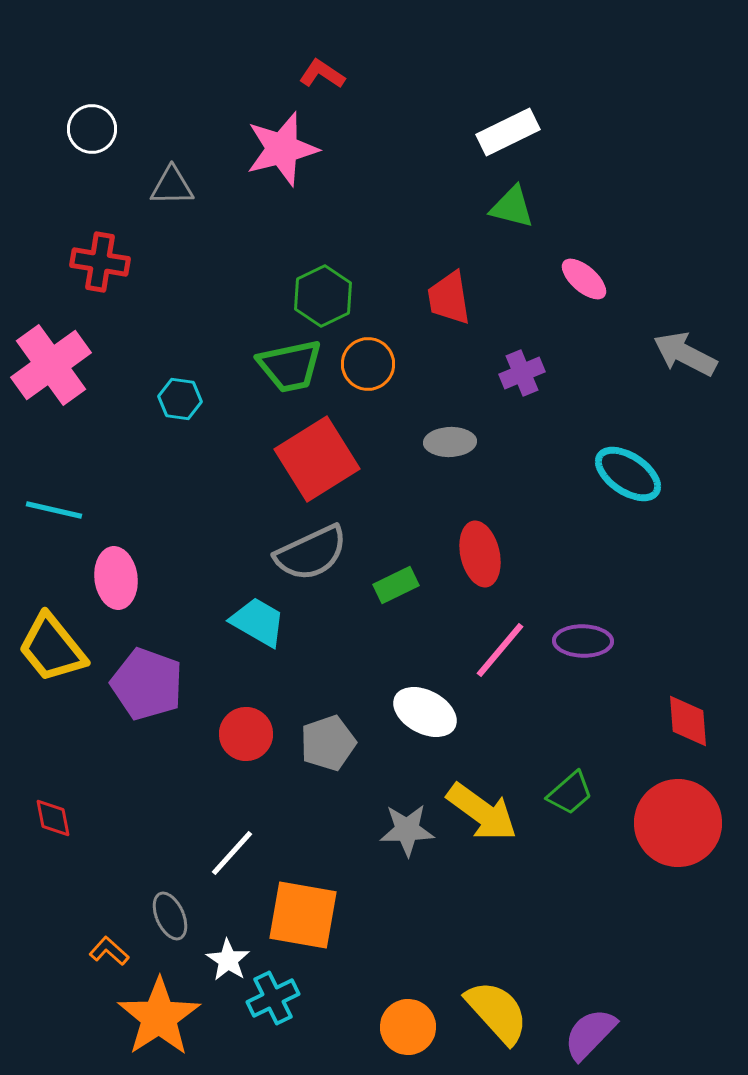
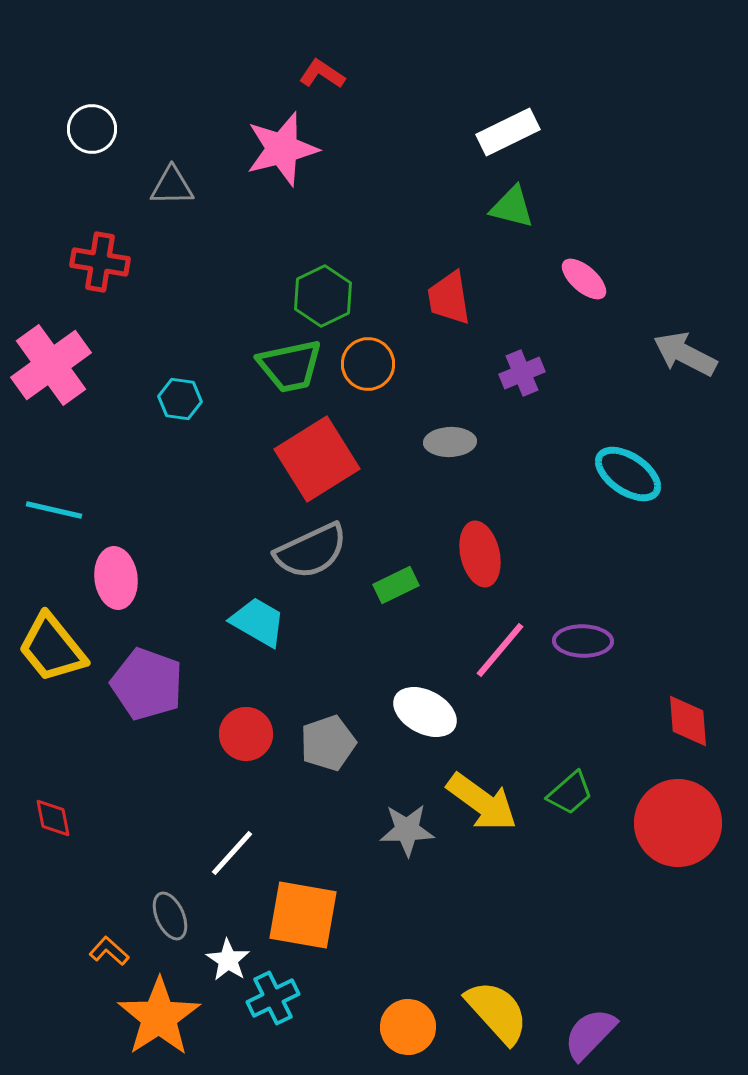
gray semicircle at (311, 553): moved 2 px up
yellow arrow at (482, 812): moved 10 px up
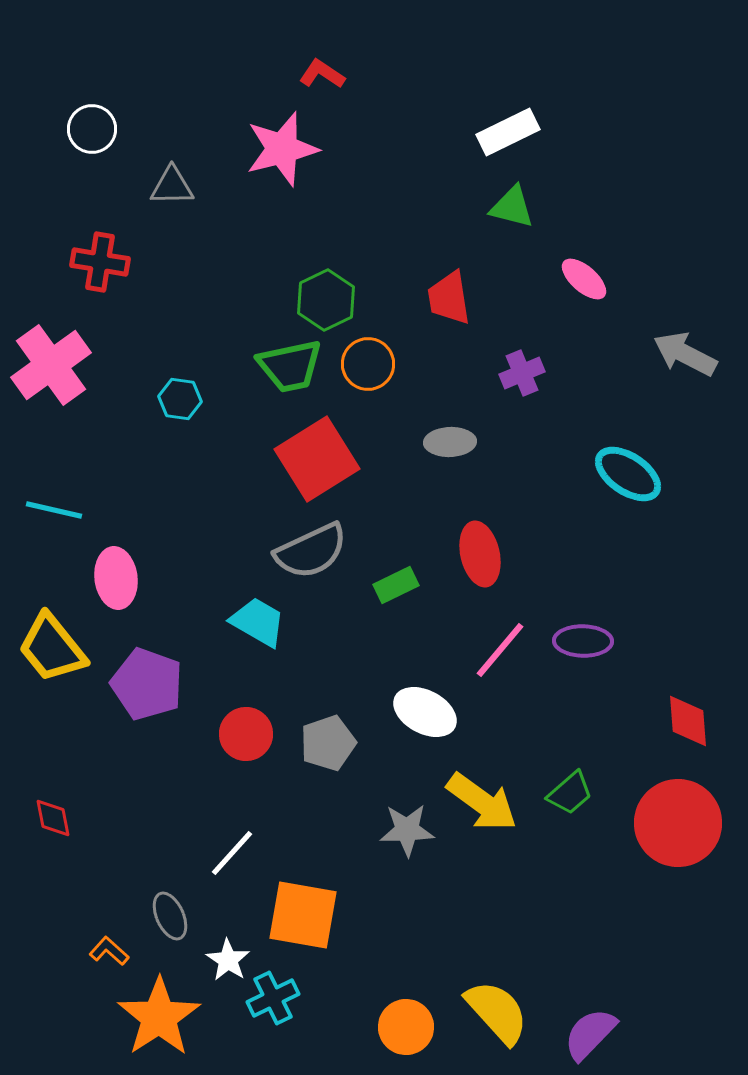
green hexagon at (323, 296): moved 3 px right, 4 px down
orange circle at (408, 1027): moved 2 px left
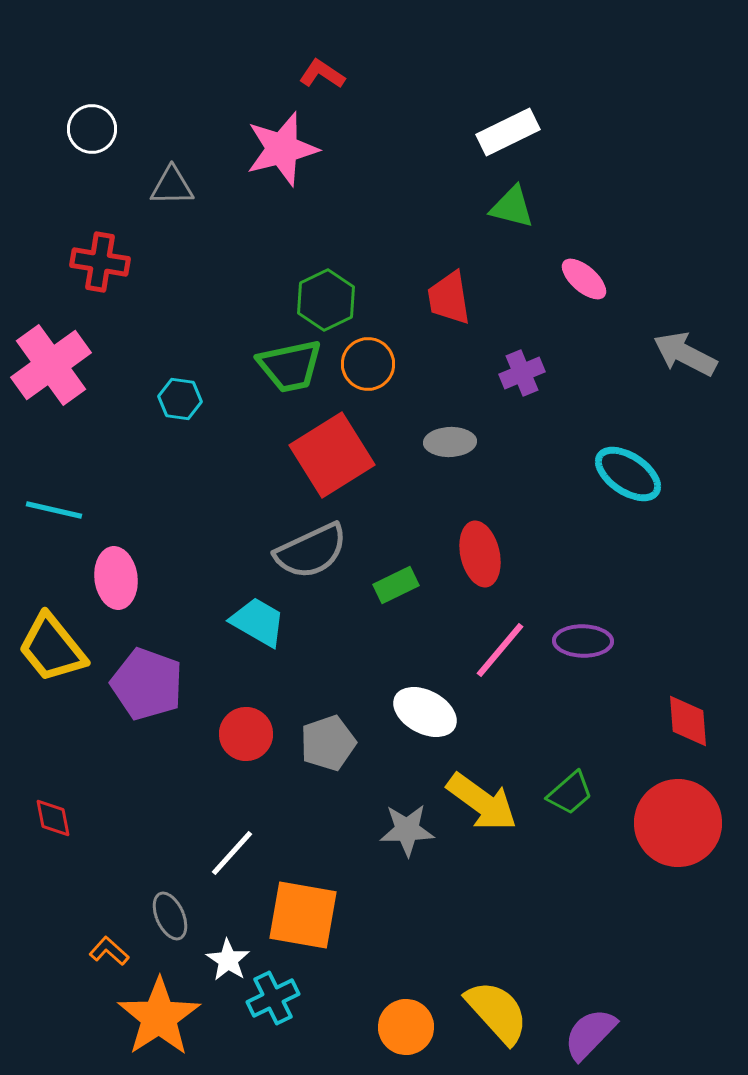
red square at (317, 459): moved 15 px right, 4 px up
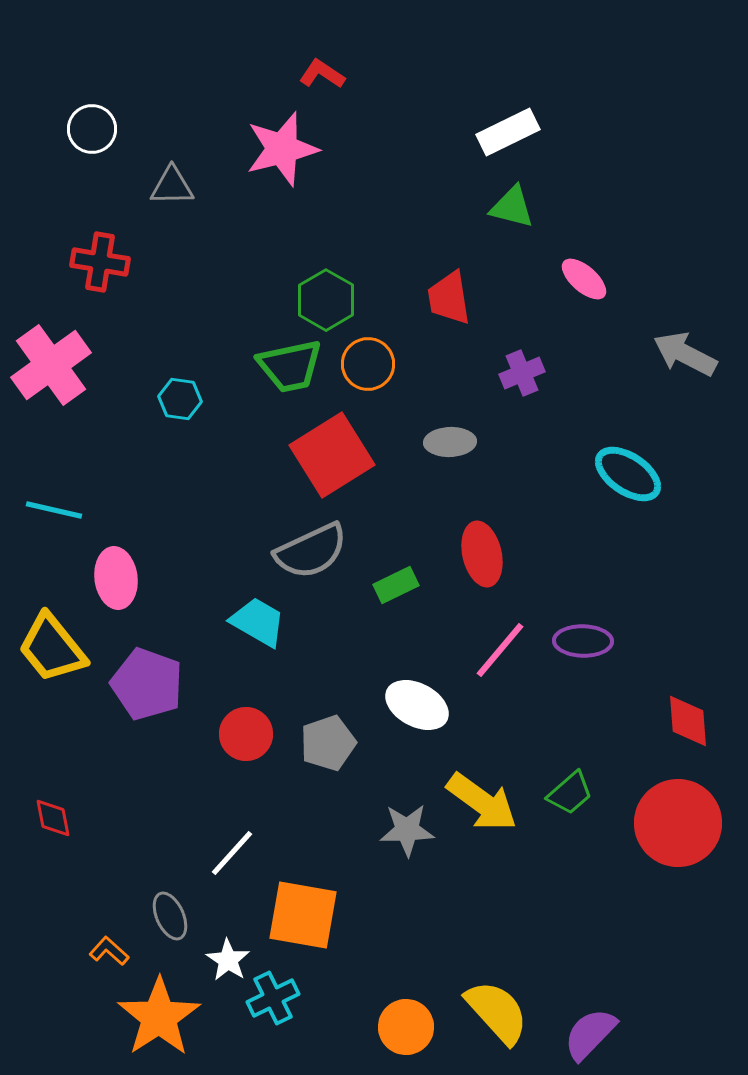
green hexagon at (326, 300): rotated 4 degrees counterclockwise
red ellipse at (480, 554): moved 2 px right
white ellipse at (425, 712): moved 8 px left, 7 px up
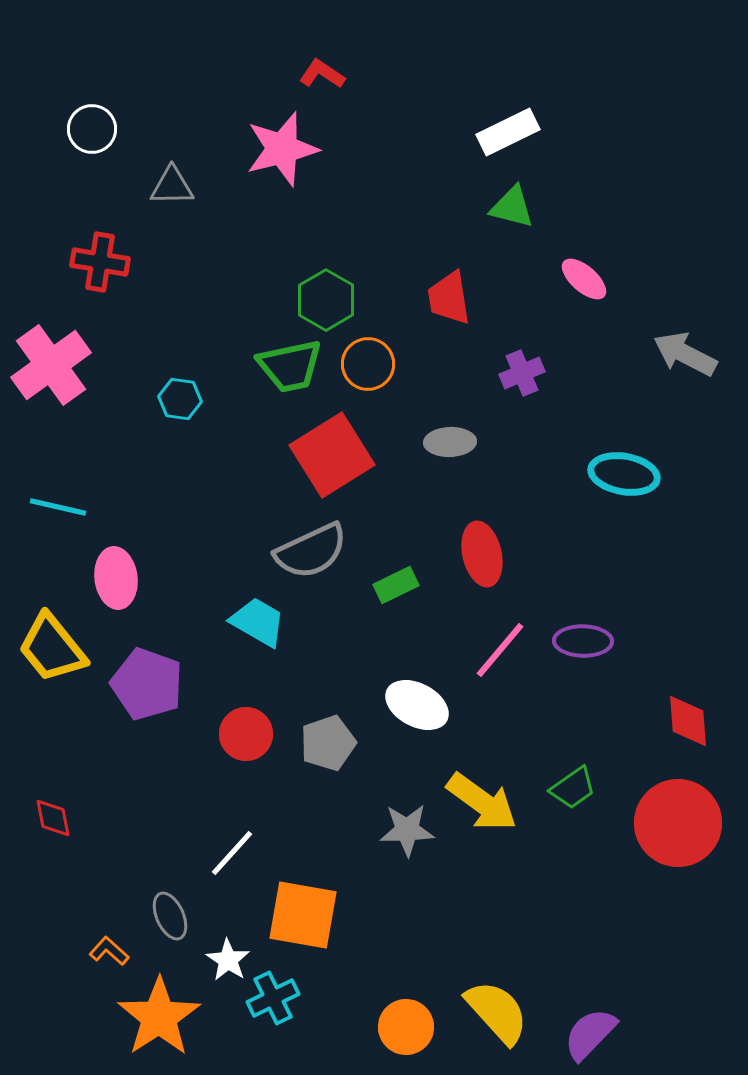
cyan ellipse at (628, 474): moved 4 px left; rotated 24 degrees counterclockwise
cyan line at (54, 510): moved 4 px right, 3 px up
green trapezoid at (570, 793): moved 3 px right, 5 px up; rotated 6 degrees clockwise
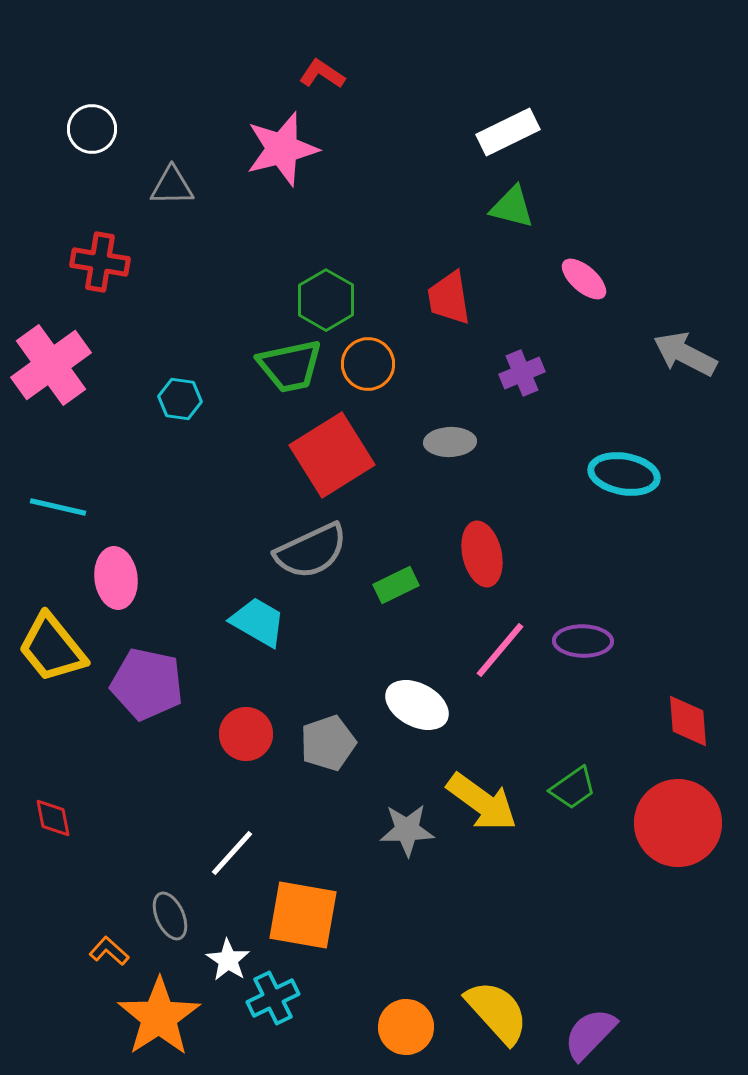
purple pentagon at (147, 684): rotated 8 degrees counterclockwise
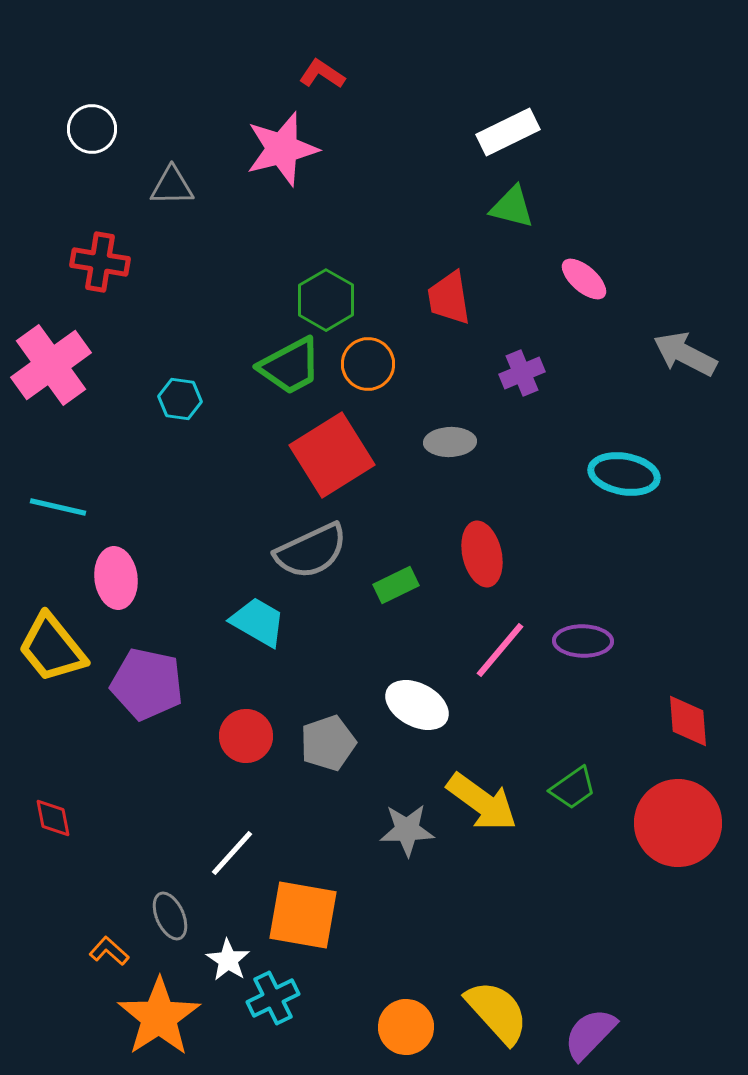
green trapezoid at (290, 366): rotated 16 degrees counterclockwise
red circle at (246, 734): moved 2 px down
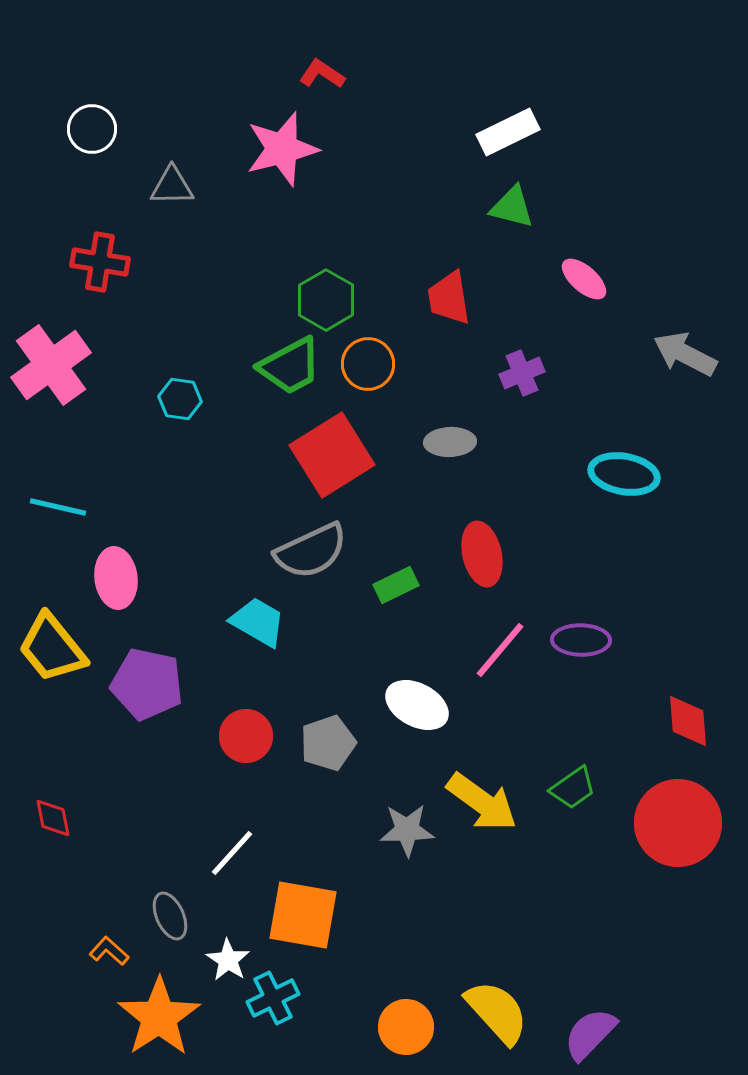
purple ellipse at (583, 641): moved 2 px left, 1 px up
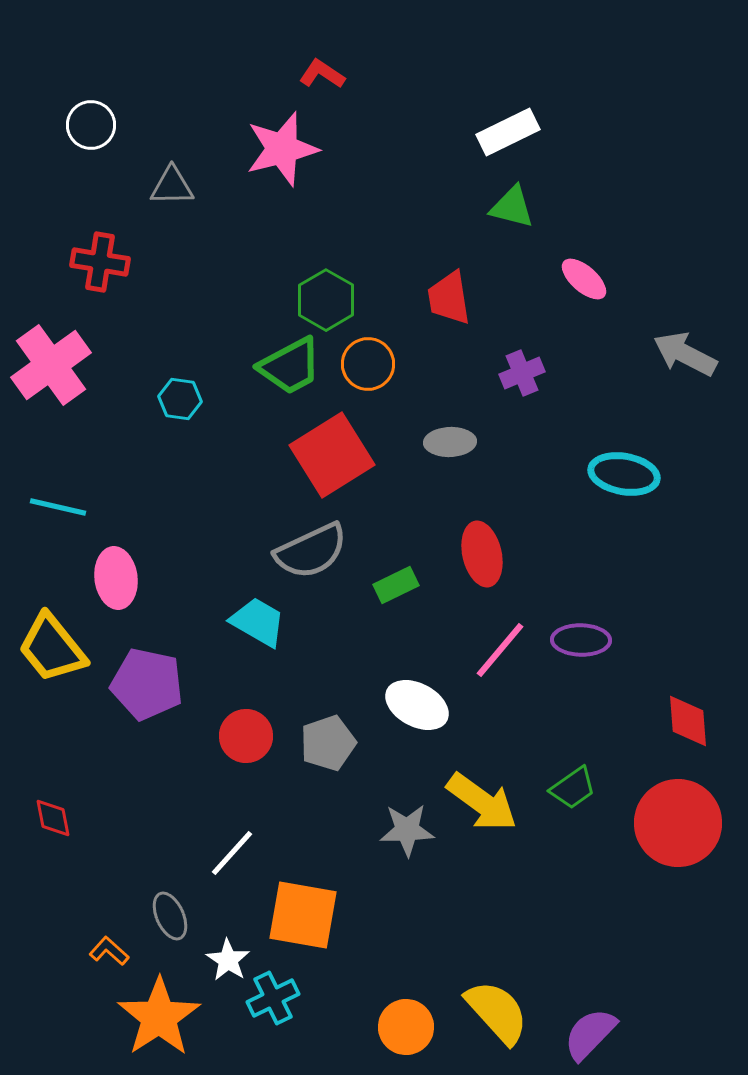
white circle at (92, 129): moved 1 px left, 4 px up
